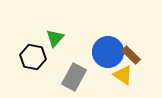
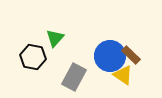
blue circle: moved 2 px right, 4 px down
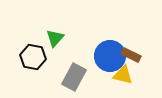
brown rectangle: rotated 18 degrees counterclockwise
yellow triangle: rotated 20 degrees counterclockwise
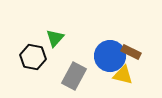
brown rectangle: moved 3 px up
gray rectangle: moved 1 px up
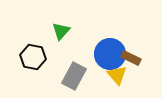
green triangle: moved 6 px right, 7 px up
brown rectangle: moved 6 px down
blue circle: moved 2 px up
yellow triangle: moved 6 px left; rotated 35 degrees clockwise
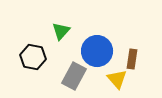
blue circle: moved 13 px left, 3 px up
brown rectangle: moved 1 px right, 1 px down; rotated 72 degrees clockwise
yellow triangle: moved 4 px down
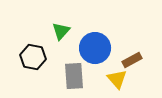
blue circle: moved 2 px left, 3 px up
brown rectangle: moved 1 px down; rotated 54 degrees clockwise
gray rectangle: rotated 32 degrees counterclockwise
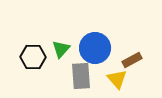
green triangle: moved 18 px down
black hexagon: rotated 10 degrees counterclockwise
gray rectangle: moved 7 px right
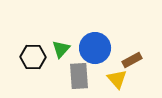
gray rectangle: moved 2 px left
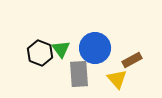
green triangle: rotated 18 degrees counterclockwise
black hexagon: moved 7 px right, 4 px up; rotated 20 degrees clockwise
gray rectangle: moved 2 px up
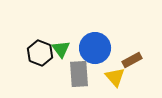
yellow triangle: moved 2 px left, 2 px up
